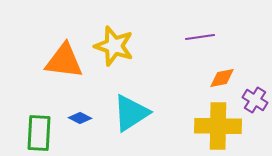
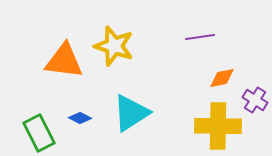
green rectangle: rotated 30 degrees counterclockwise
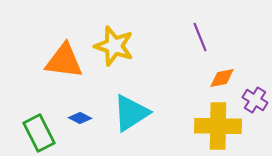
purple line: rotated 76 degrees clockwise
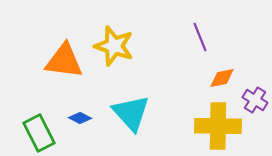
cyan triangle: rotated 39 degrees counterclockwise
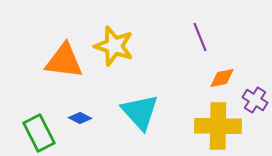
cyan triangle: moved 9 px right, 1 px up
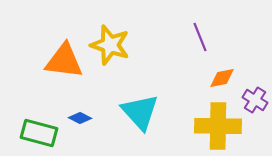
yellow star: moved 4 px left, 1 px up
green rectangle: rotated 48 degrees counterclockwise
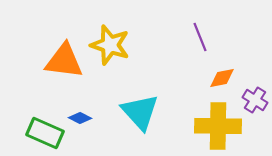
green rectangle: moved 6 px right; rotated 9 degrees clockwise
